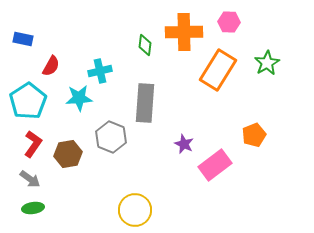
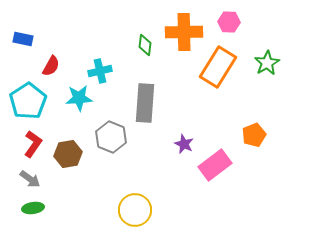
orange rectangle: moved 3 px up
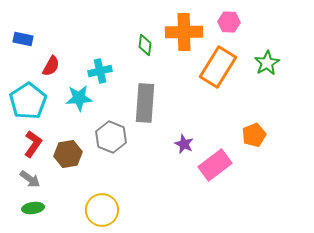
yellow circle: moved 33 px left
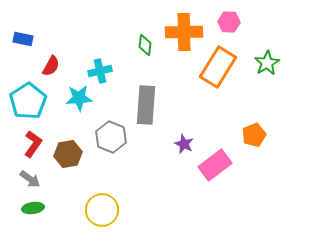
gray rectangle: moved 1 px right, 2 px down
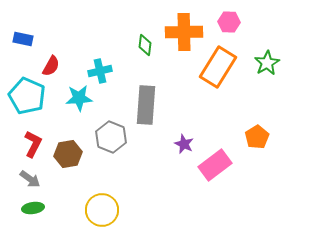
cyan pentagon: moved 1 px left, 5 px up; rotated 15 degrees counterclockwise
orange pentagon: moved 3 px right, 2 px down; rotated 10 degrees counterclockwise
red L-shape: rotated 8 degrees counterclockwise
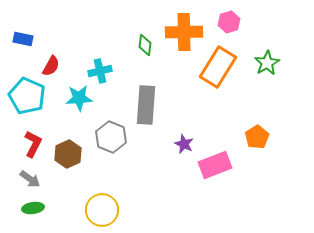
pink hexagon: rotated 20 degrees counterclockwise
brown hexagon: rotated 16 degrees counterclockwise
pink rectangle: rotated 16 degrees clockwise
